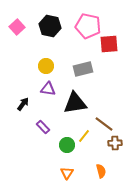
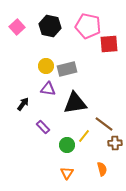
gray rectangle: moved 16 px left
orange semicircle: moved 1 px right, 2 px up
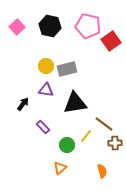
red square: moved 2 px right, 3 px up; rotated 30 degrees counterclockwise
purple triangle: moved 2 px left, 1 px down
yellow line: moved 2 px right
orange semicircle: moved 2 px down
orange triangle: moved 7 px left, 5 px up; rotated 16 degrees clockwise
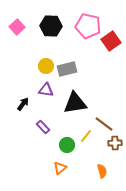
black hexagon: moved 1 px right; rotated 10 degrees counterclockwise
